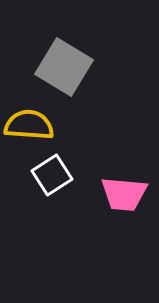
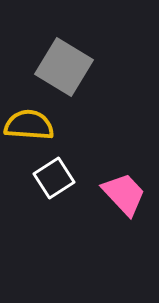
white square: moved 2 px right, 3 px down
pink trapezoid: rotated 138 degrees counterclockwise
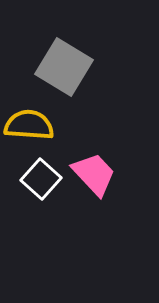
white square: moved 13 px left, 1 px down; rotated 15 degrees counterclockwise
pink trapezoid: moved 30 px left, 20 px up
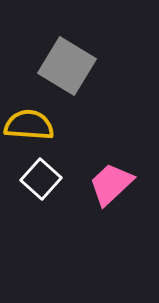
gray square: moved 3 px right, 1 px up
pink trapezoid: moved 17 px right, 10 px down; rotated 90 degrees counterclockwise
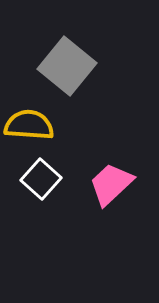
gray square: rotated 8 degrees clockwise
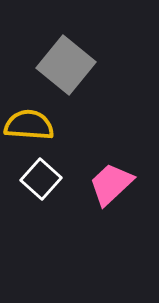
gray square: moved 1 px left, 1 px up
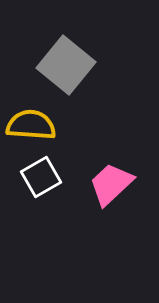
yellow semicircle: moved 2 px right
white square: moved 2 px up; rotated 18 degrees clockwise
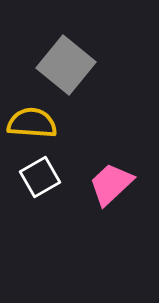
yellow semicircle: moved 1 px right, 2 px up
white square: moved 1 px left
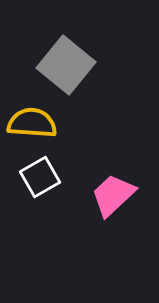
pink trapezoid: moved 2 px right, 11 px down
